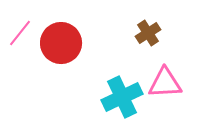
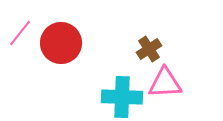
brown cross: moved 1 px right, 16 px down
cyan cross: rotated 27 degrees clockwise
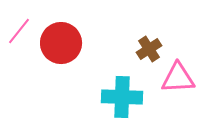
pink line: moved 1 px left, 2 px up
pink triangle: moved 13 px right, 5 px up
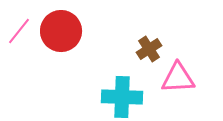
red circle: moved 12 px up
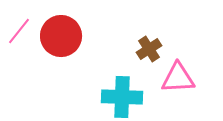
red circle: moved 5 px down
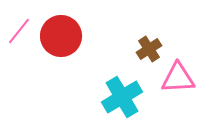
cyan cross: rotated 33 degrees counterclockwise
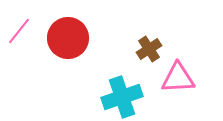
red circle: moved 7 px right, 2 px down
cyan cross: rotated 12 degrees clockwise
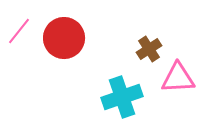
red circle: moved 4 px left
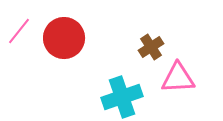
brown cross: moved 2 px right, 2 px up
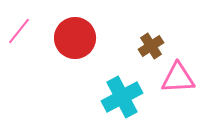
red circle: moved 11 px right
brown cross: moved 1 px up
cyan cross: rotated 9 degrees counterclockwise
